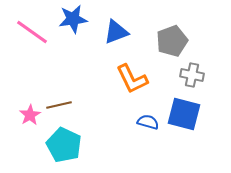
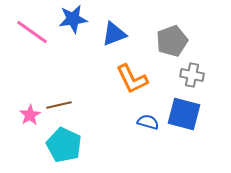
blue triangle: moved 2 px left, 2 px down
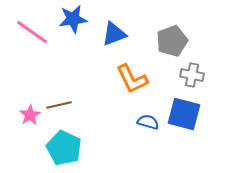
cyan pentagon: moved 3 px down
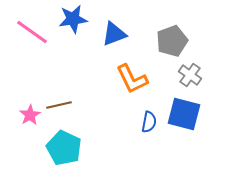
gray cross: moved 2 px left; rotated 25 degrees clockwise
blue semicircle: moved 1 px right; rotated 85 degrees clockwise
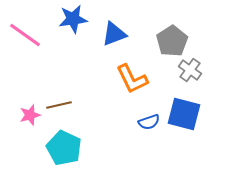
pink line: moved 7 px left, 3 px down
gray pentagon: rotated 12 degrees counterclockwise
gray cross: moved 5 px up
pink star: rotated 15 degrees clockwise
blue semicircle: rotated 60 degrees clockwise
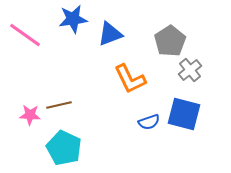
blue triangle: moved 4 px left
gray pentagon: moved 2 px left
gray cross: rotated 15 degrees clockwise
orange L-shape: moved 2 px left
pink star: rotated 20 degrees clockwise
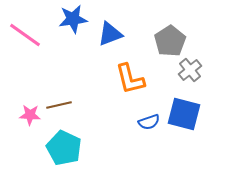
orange L-shape: rotated 12 degrees clockwise
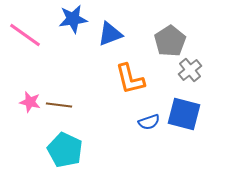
brown line: rotated 20 degrees clockwise
pink star: moved 13 px up; rotated 10 degrees clockwise
cyan pentagon: moved 1 px right, 2 px down
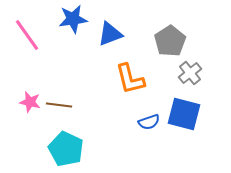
pink line: moved 2 px right; rotated 20 degrees clockwise
gray cross: moved 3 px down
cyan pentagon: moved 1 px right, 1 px up
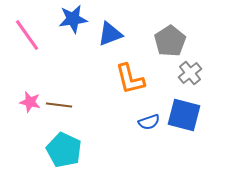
blue square: moved 1 px down
cyan pentagon: moved 2 px left, 1 px down
